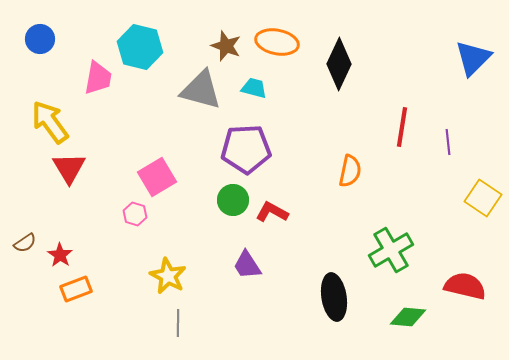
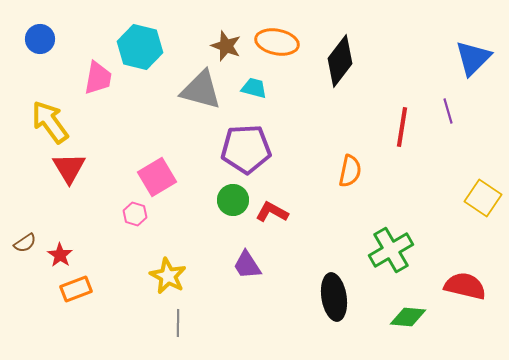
black diamond: moved 1 px right, 3 px up; rotated 12 degrees clockwise
purple line: moved 31 px up; rotated 10 degrees counterclockwise
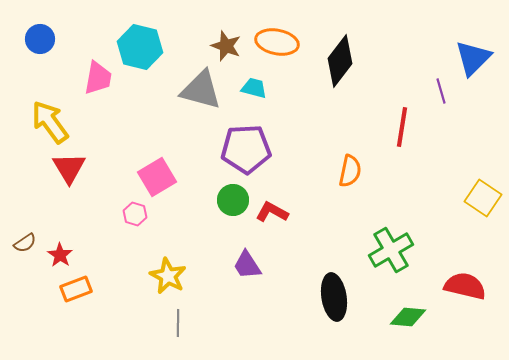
purple line: moved 7 px left, 20 px up
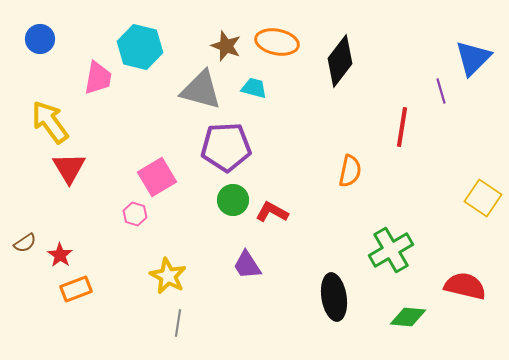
purple pentagon: moved 20 px left, 2 px up
gray line: rotated 8 degrees clockwise
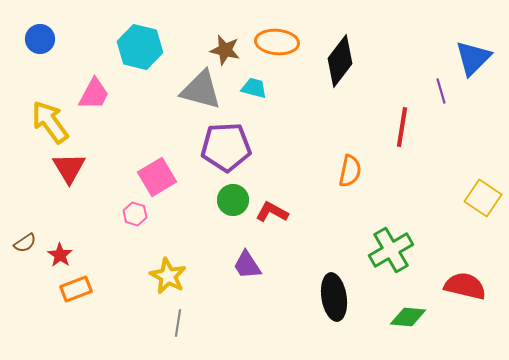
orange ellipse: rotated 6 degrees counterclockwise
brown star: moved 1 px left, 4 px down; rotated 8 degrees counterclockwise
pink trapezoid: moved 4 px left, 16 px down; rotated 18 degrees clockwise
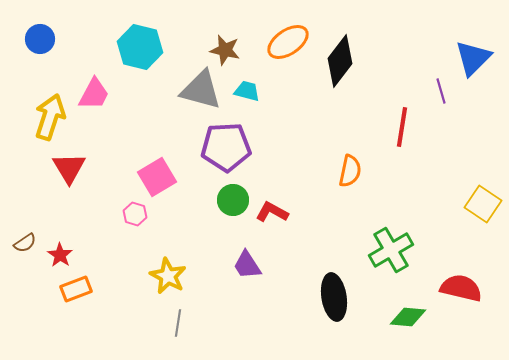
orange ellipse: moved 11 px right; rotated 39 degrees counterclockwise
cyan trapezoid: moved 7 px left, 3 px down
yellow arrow: moved 5 px up; rotated 54 degrees clockwise
yellow square: moved 6 px down
red semicircle: moved 4 px left, 2 px down
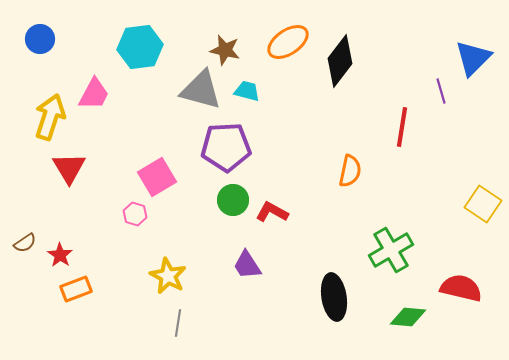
cyan hexagon: rotated 21 degrees counterclockwise
